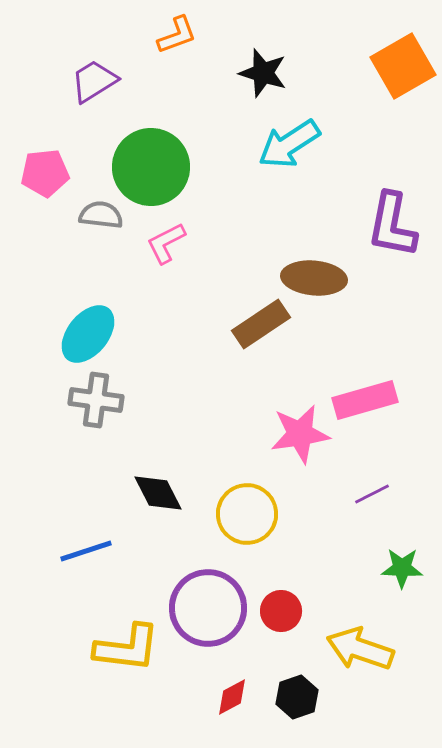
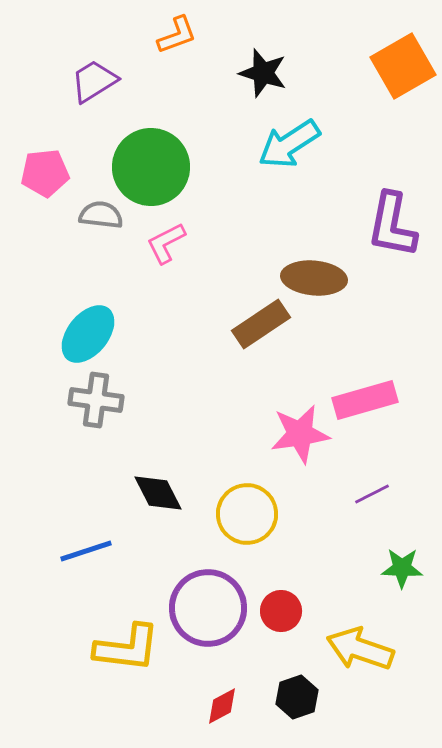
red diamond: moved 10 px left, 9 px down
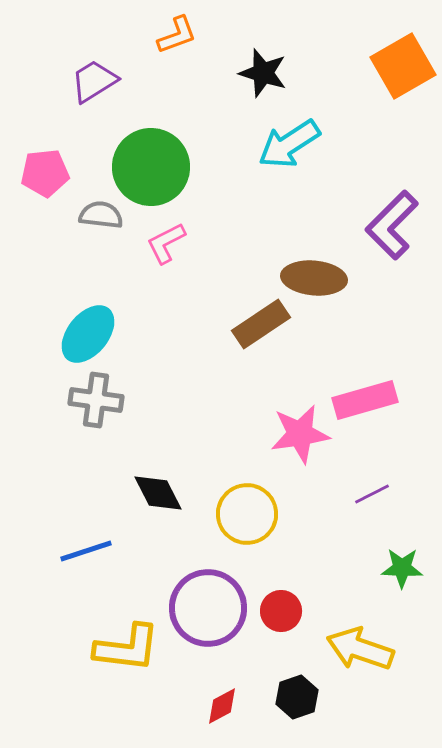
purple L-shape: rotated 34 degrees clockwise
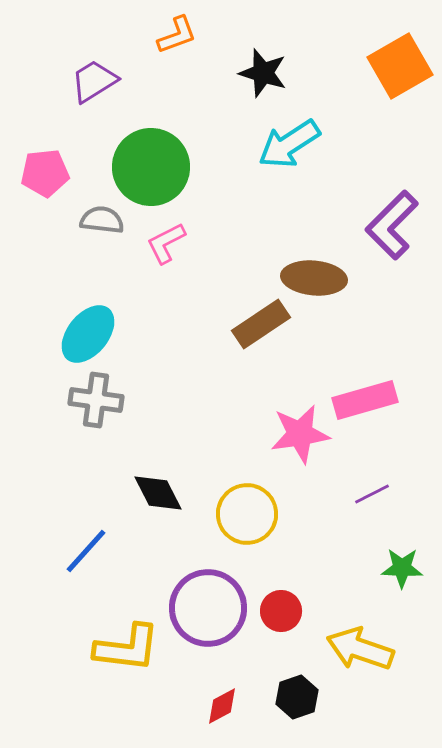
orange square: moved 3 px left
gray semicircle: moved 1 px right, 5 px down
blue line: rotated 30 degrees counterclockwise
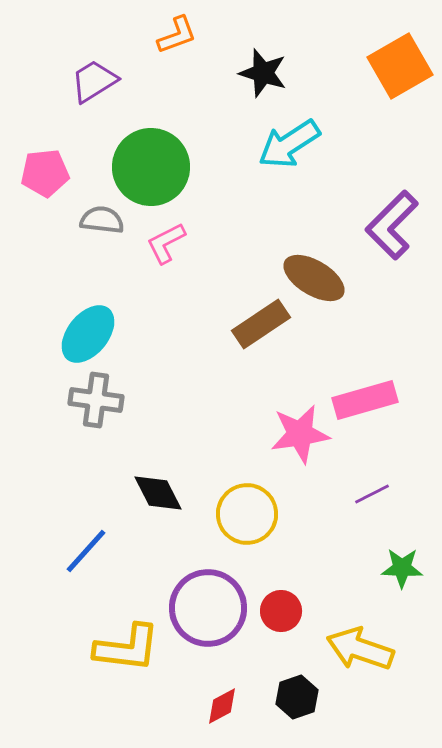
brown ellipse: rotated 26 degrees clockwise
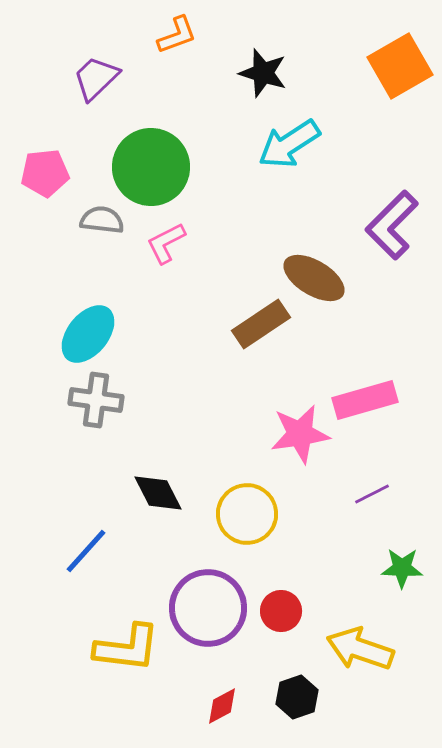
purple trapezoid: moved 2 px right, 3 px up; rotated 12 degrees counterclockwise
